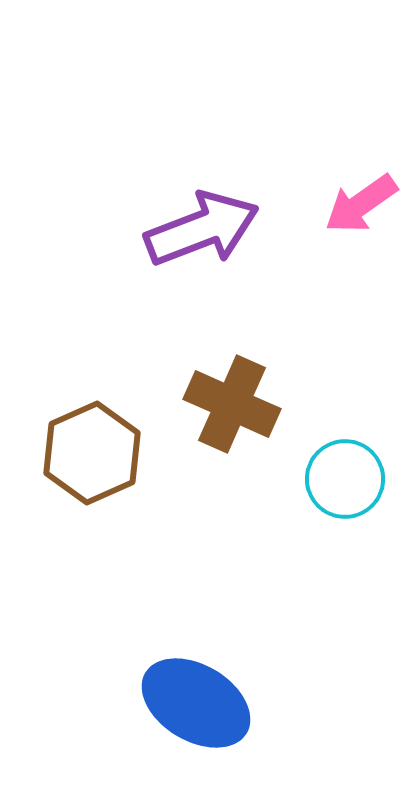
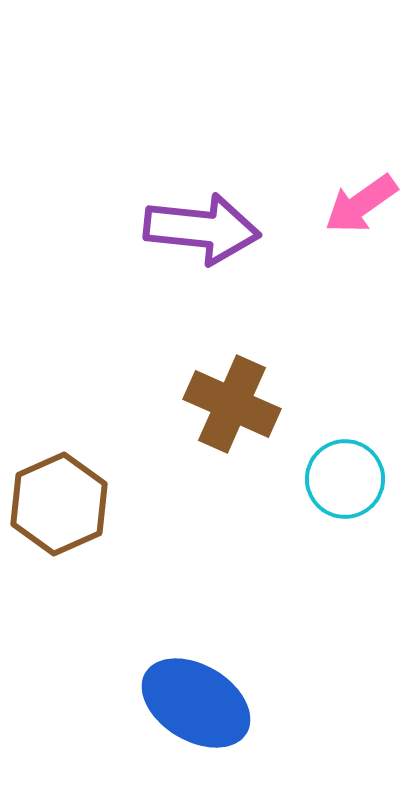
purple arrow: rotated 27 degrees clockwise
brown hexagon: moved 33 px left, 51 px down
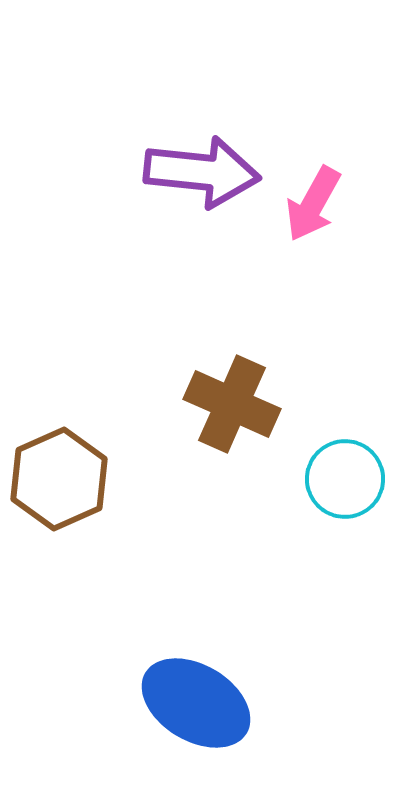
pink arrow: moved 48 px left; rotated 26 degrees counterclockwise
purple arrow: moved 57 px up
brown hexagon: moved 25 px up
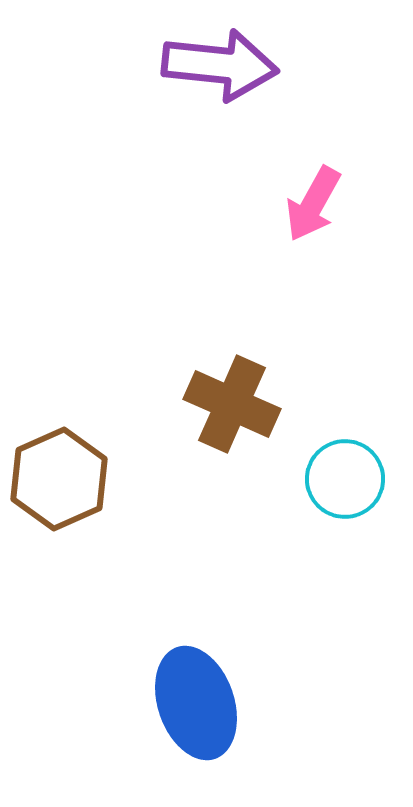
purple arrow: moved 18 px right, 107 px up
blue ellipse: rotated 40 degrees clockwise
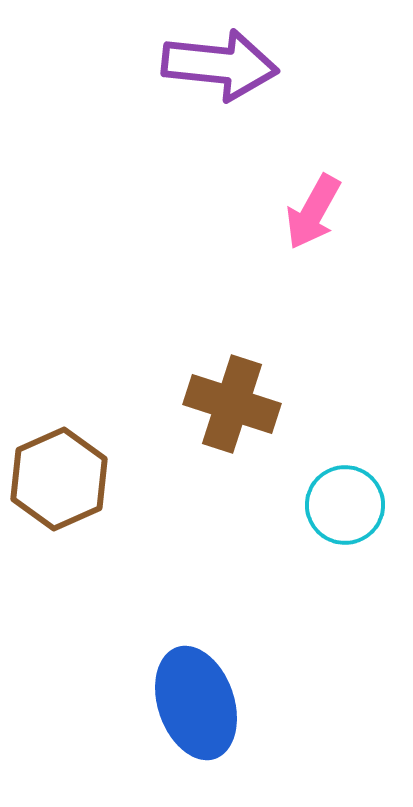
pink arrow: moved 8 px down
brown cross: rotated 6 degrees counterclockwise
cyan circle: moved 26 px down
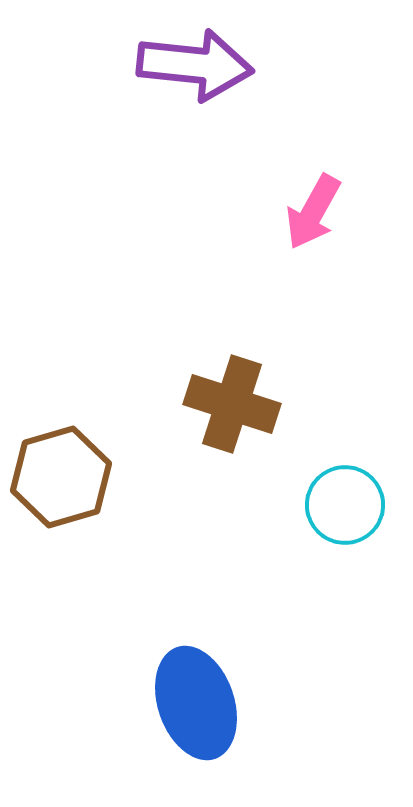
purple arrow: moved 25 px left
brown hexagon: moved 2 px right, 2 px up; rotated 8 degrees clockwise
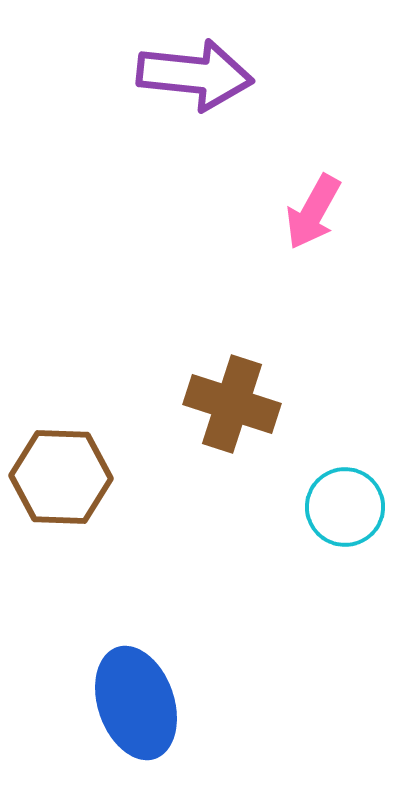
purple arrow: moved 10 px down
brown hexagon: rotated 18 degrees clockwise
cyan circle: moved 2 px down
blue ellipse: moved 60 px left
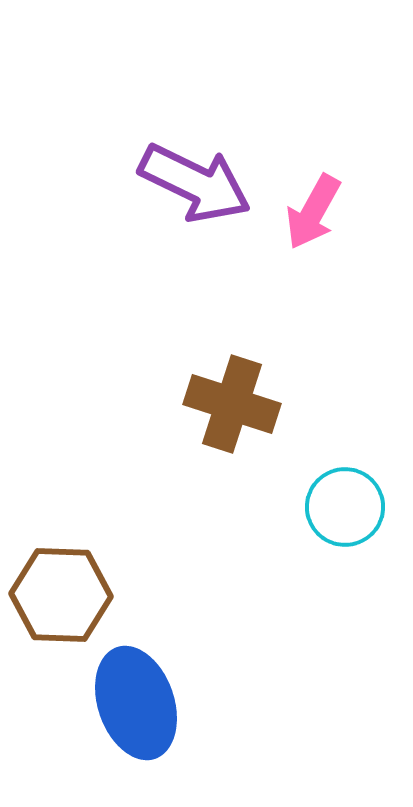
purple arrow: moved 108 px down; rotated 20 degrees clockwise
brown hexagon: moved 118 px down
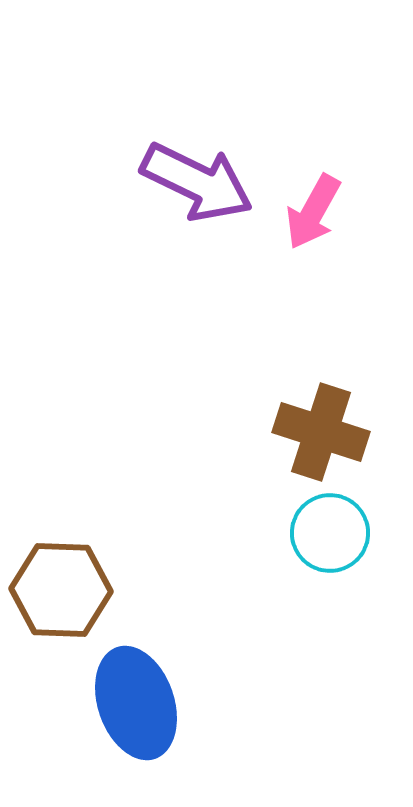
purple arrow: moved 2 px right, 1 px up
brown cross: moved 89 px right, 28 px down
cyan circle: moved 15 px left, 26 px down
brown hexagon: moved 5 px up
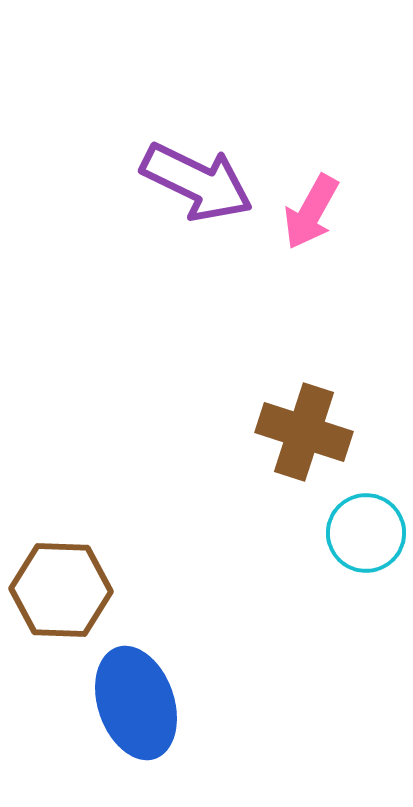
pink arrow: moved 2 px left
brown cross: moved 17 px left
cyan circle: moved 36 px right
